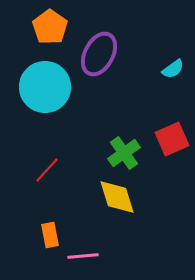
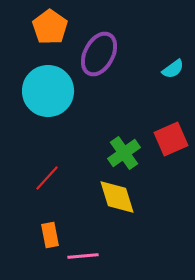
cyan circle: moved 3 px right, 4 px down
red square: moved 1 px left
red line: moved 8 px down
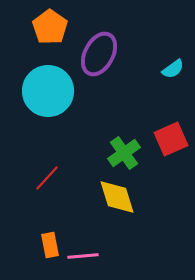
orange rectangle: moved 10 px down
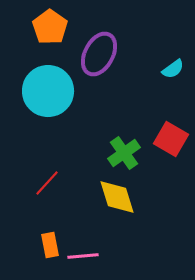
red square: rotated 36 degrees counterclockwise
red line: moved 5 px down
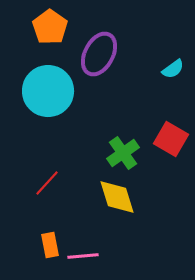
green cross: moved 1 px left
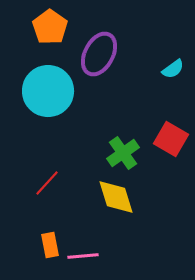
yellow diamond: moved 1 px left
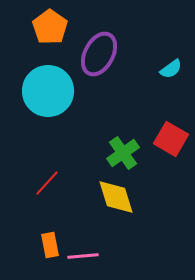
cyan semicircle: moved 2 px left
